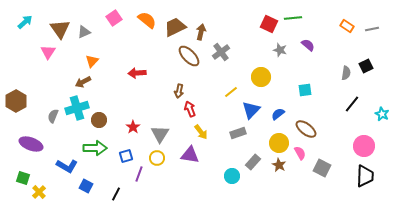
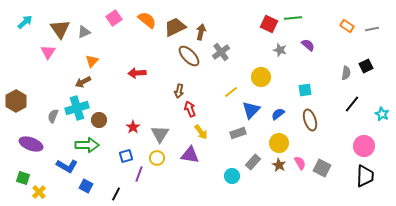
brown ellipse at (306, 129): moved 4 px right, 9 px up; rotated 35 degrees clockwise
green arrow at (95, 148): moved 8 px left, 3 px up
pink semicircle at (300, 153): moved 10 px down
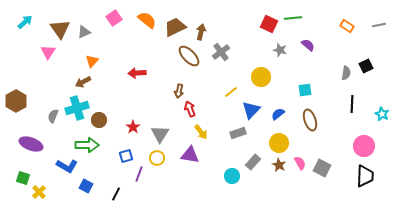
gray line at (372, 29): moved 7 px right, 4 px up
black line at (352, 104): rotated 36 degrees counterclockwise
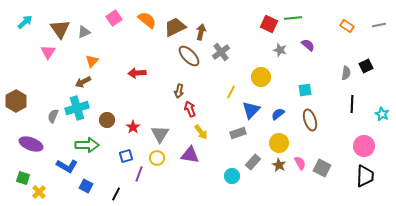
yellow line at (231, 92): rotated 24 degrees counterclockwise
brown circle at (99, 120): moved 8 px right
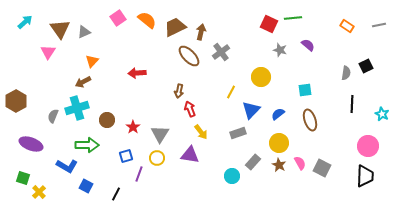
pink square at (114, 18): moved 4 px right
pink circle at (364, 146): moved 4 px right
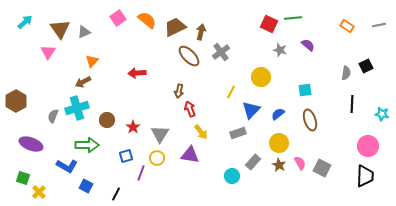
cyan star at (382, 114): rotated 16 degrees counterclockwise
purple line at (139, 174): moved 2 px right, 1 px up
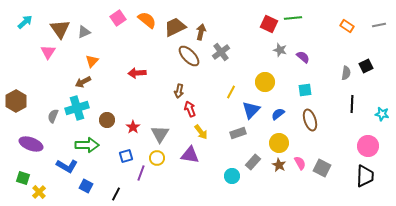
purple semicircle at (308, 45): moved 5 px left, 12 px down
yellow circle at (261, 77): moved 4 px right, 5 px down
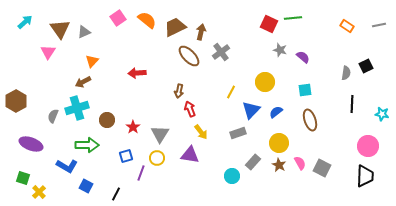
blue semicircle at (278, 114): moved 2 px left, 2 px up
